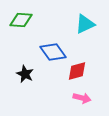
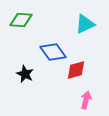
red diamond: moved 1 px left, 1 px up
pink arrow: moved 4 px right, 2 px down; rotated 90 degrees counterclockwise
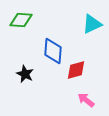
cyan triangle: moved 7 px right
blue diamond: moved 1 px up; rotated 40 degrees clockwise
pink arrow: rotated 66 degrees counterclockwise
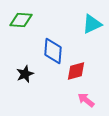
red diamond: moved 1 px down
black star: rotated 24 degrees clockwise
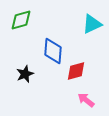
green diamond: rotated 20 degrees counterclockwise
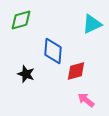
black star: moved 1 px right; rotated 30 degrees counterclockwise
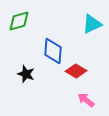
green diamond: moved 2 px left, 1 px down
red diamond: rotated 45 degrees clockwise
